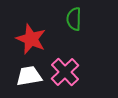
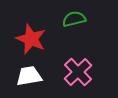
green semicircle: rotated 75 degrees clockwise
pink cross: moved 13 px right
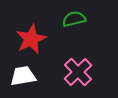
red star: rotated 24 degrees clockwise
white trapezoid: moved 6 px left
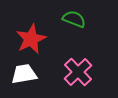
green semicircle: rotated 35 degrees clockwise
white trapezoid: moved 1 px right, 2 px up
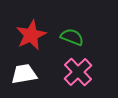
green semicircle: moved 2 px left, 18 px down
red star: moved 4 px up
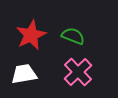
green semicircle: moved 1 px right, 1 px up
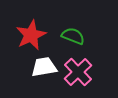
white trapezoid: moved 20 px right, 7 px up
